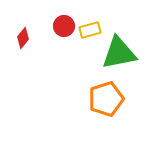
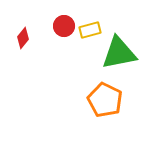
orange pentagon: moved 1 px left, 1 px down; rotated 28 degrees counterclockwise
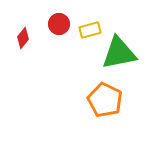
red circle: moved 5 px left, 2 px up
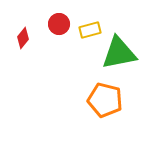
orange pentagon: rotated 12 degrees counterclockwise
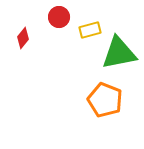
red circle: moved 7 px up
orange pentagon: rotated 8 degrees clockwise
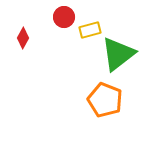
red circle: moved 5 px right
red diamond: rotated 10 degrees counterclockwise
green triangle: moved 1 px left, 1 px down; rotated 27 degrees counterclockwise
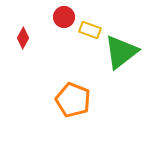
yellow rectangle: rotated 35 degrees clockwise
green triangle: moved 3 px right, 2 px up
orange pentagon: moved 32 px left
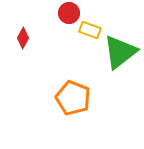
red circle: moved 5 px right, 4 px up
green triangle: moved 1 px left
orange pentagon: moved 2 px up
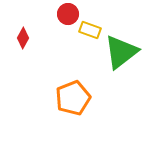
red circle: moved 1 px left, 1 px down
green triangle: moved 1 px right
orange pentagon: rotated 28 degrees clockwise
